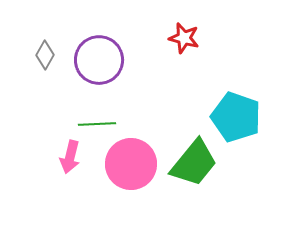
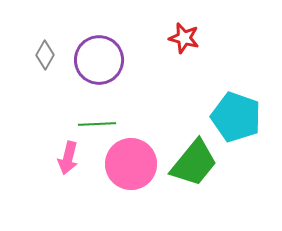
pink arrow: moved 2 px left, 1 px down
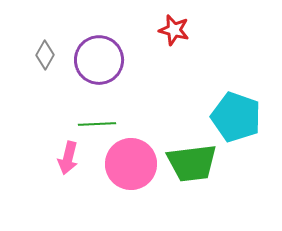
red star: moved 10 px left, 8 px up
green trapezoid: moved 2 px left; rotated 44 degrees clockwise
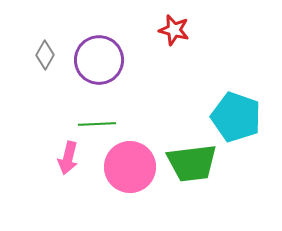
pink circle: moved 1 px left, 3 px down
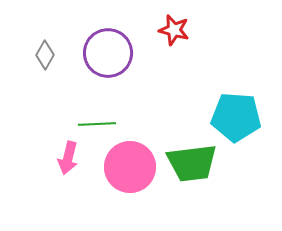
purple circle: moved 9 px right, 7 px up
cyan pentagon: rotated 15 degrees counterclockwise
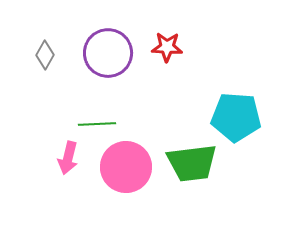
red star: moved 7 px left, 17 px down; rotated 12 degrees counterclockwise
pink circle: moved 4 px left
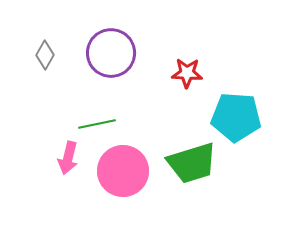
red star: moved 20 px right, 26 px down
purple circle: moved 3 px right
green line: rotated 9 degrees counterclockwise
green trapezoid: rotated 10 degrees counterclockwise
pink circle: moved 3 px left, 4 px down
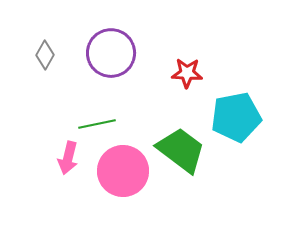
cyan pentagon: rotated 15 degrees counterclockwise
green trapezoid: moved 11 px left, 13 px up; rotated 126 degrees counterclockwise
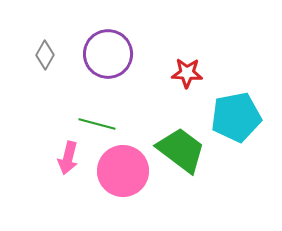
purple circle: moved 3 px left, 1 px down
green line: rotated 27 degrees clockwise
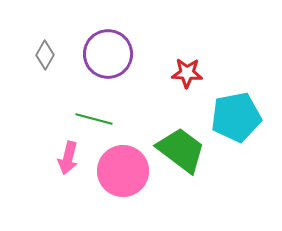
green line: moved 3 px left, 5 px up
